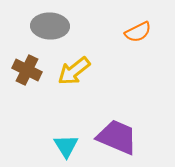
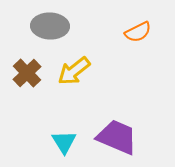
brown cross: moved 3 px down; rotated 20 degrees clockwise
cyan triangle: moved 2 px left, 4 px up
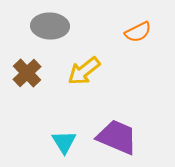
yellow arrow: moved 10 px right
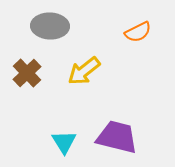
purple trapezoid: rotated 9 degrees counterclockwise
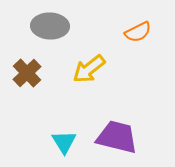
yellow arrow: moved 5 px right, 2 px up
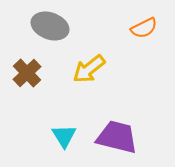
gray ellipse: rotated 18 degrees clockwise
orange semicircle: moved 6 px right, 4 px up
cyan triangle: moved 6 px up
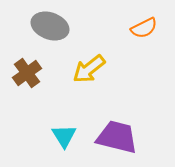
brown cross: rotated 8 degrees clockwise
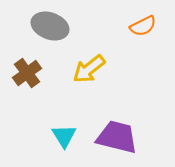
orange semicircle: moved 1 px left, 2 px up
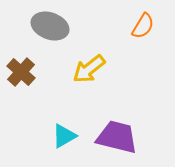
orange semicircle: rotated 32 degrees counterclockwise
brown cross: moved 6 px left, 1 px up; rotated 12 degrees counterclockwise
cyan triangle: rotated 32 degrees clockwise
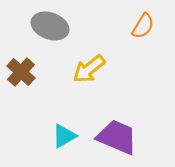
purple trapezoid: rotated 9 degrees clockwise
